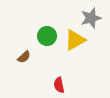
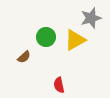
green circle: moved 1 px left, 1 px down
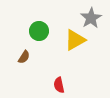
gray star: rotated 15 degrees counterclockwise
green circle: moved 7 px left, 6 px up
brown semicircle: rotated 16 degrees counterclockwise
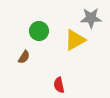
gray star: rotated 30 degrees clockwise
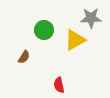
green circle: moved 5 px right, 1 px up
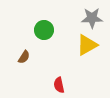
gray star: moved 1 px right
yellow triangle: moved 12 px right, 5 px down
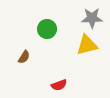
green circle: moved 3 px right, 1 px up
yellow triangle: rotated 15 degrees clockwise
red semicircle: rotated 98 degrees counterclockwise
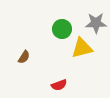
gray star: moved 4 px right, 5 px down
green circle: moved 15 px right
yellow triangle: moved 5 px left, 3 px down
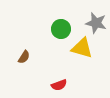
gray star: rotated 15 degrees clockwise
green circle: moved 1 px left
yellow triangle: rotated 30 degrees clockwise
